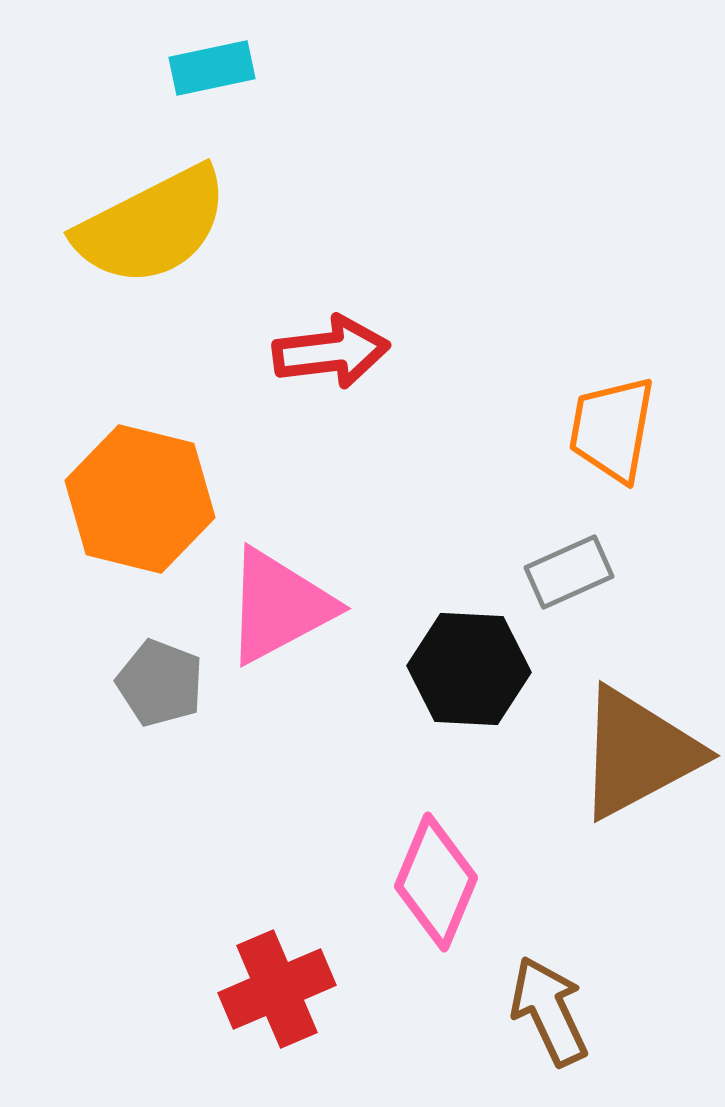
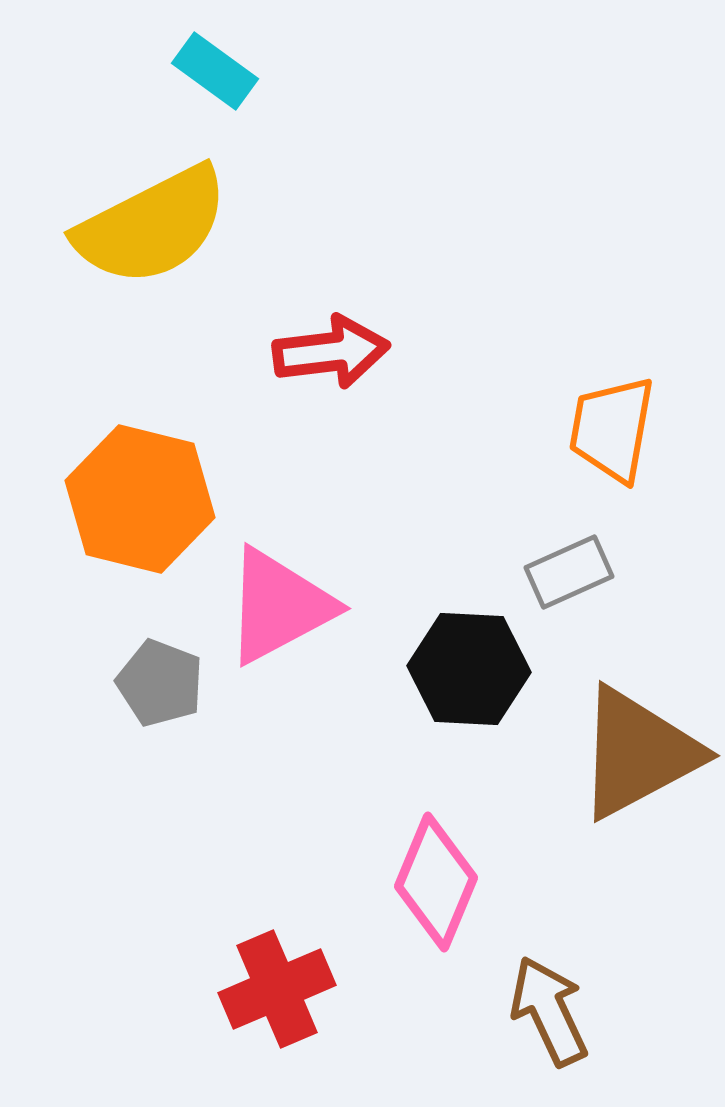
cyan rectangle: moved 3 px right, 3 px down; rotated 48 degrees clockwise
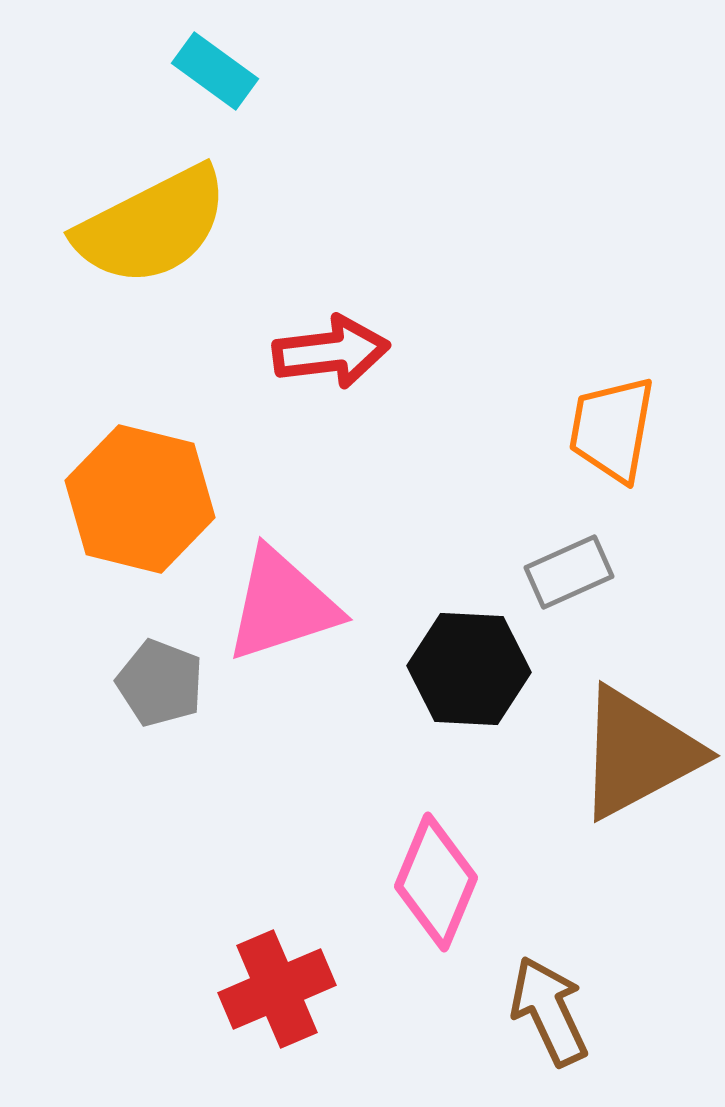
pink triangle: moved 3 px right, 1 px up; rotated 10 degrees clockwise
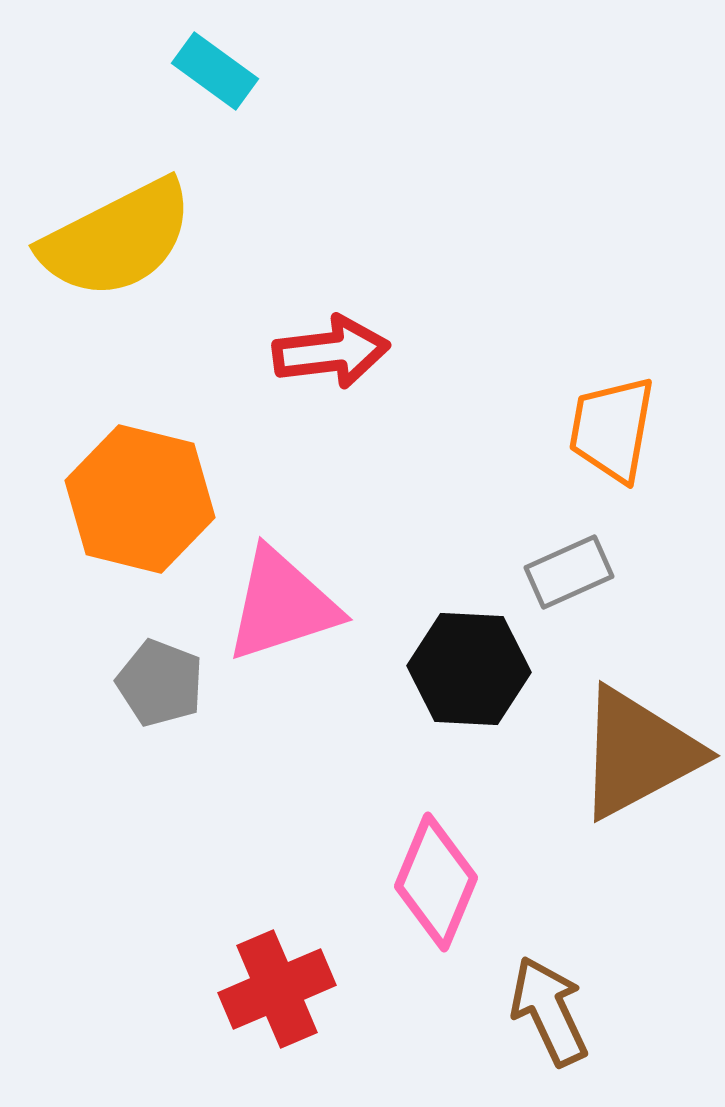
yellow semicircle: moved 35 px left, 13 px down
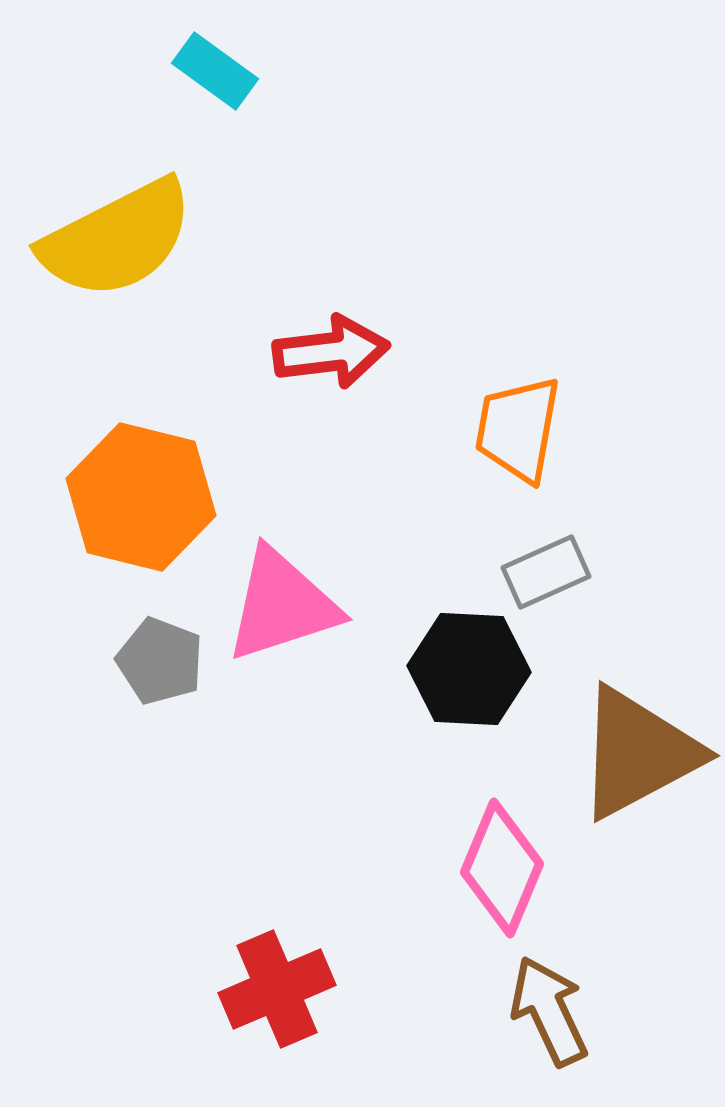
orange trapezoid: moved 94 px left
orange hexagon: moved 1 px right, 2 px up
gray rectangle: moved 23 px left
gray pentagon: moved 22 px up
pink diamond: moved 66 px right, 14 px up
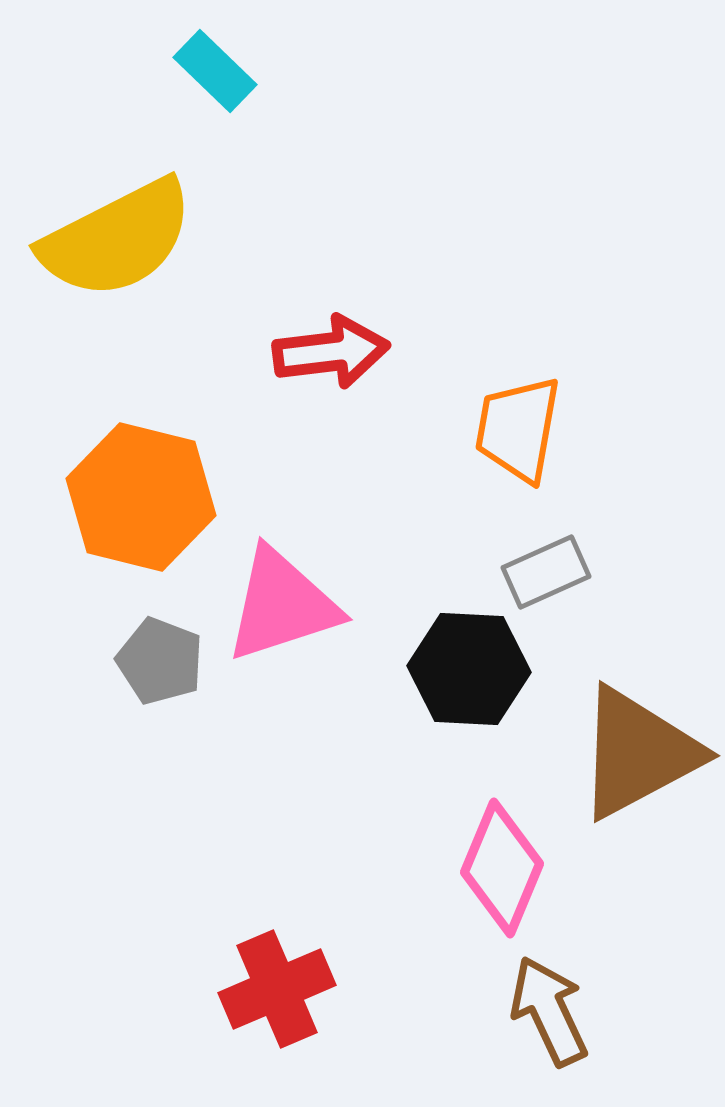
cyan rectangle: rotated 8 degrees clockwise
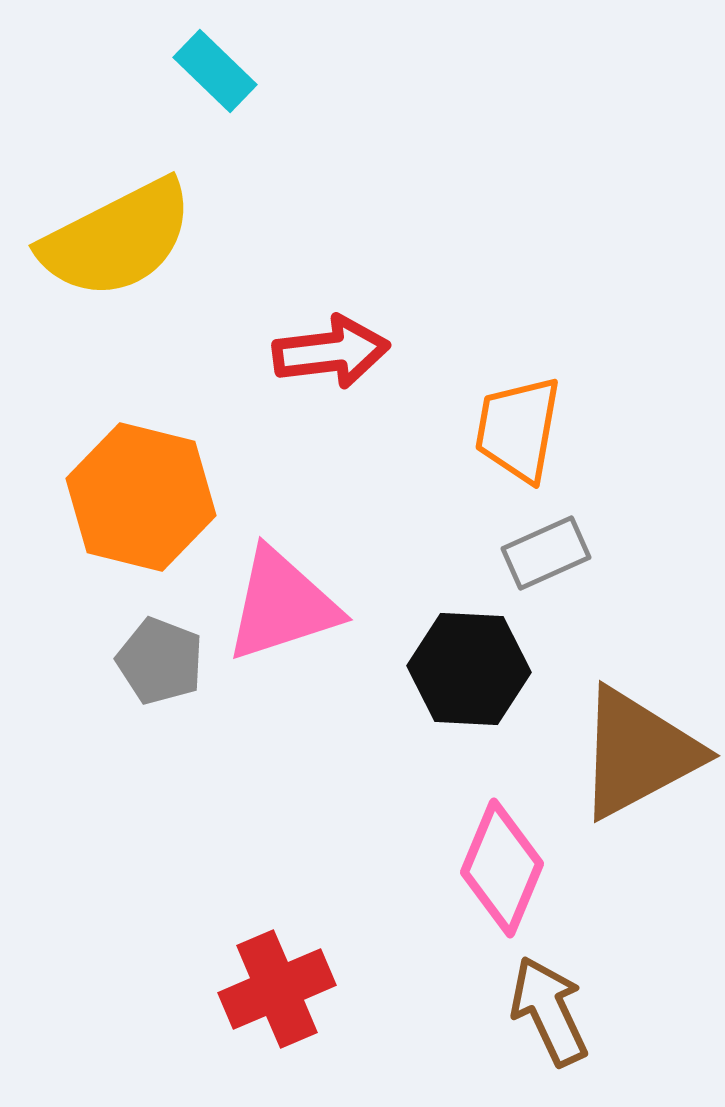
gray rectangle: moved 19 px up
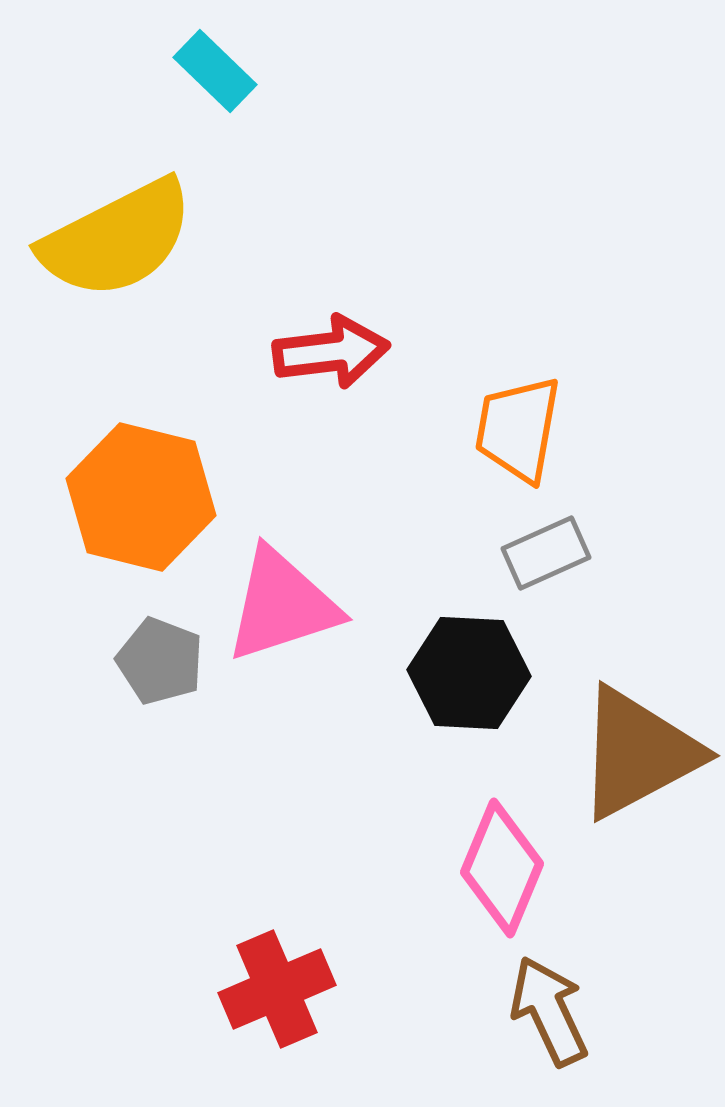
black hexagon: moved 4 px down
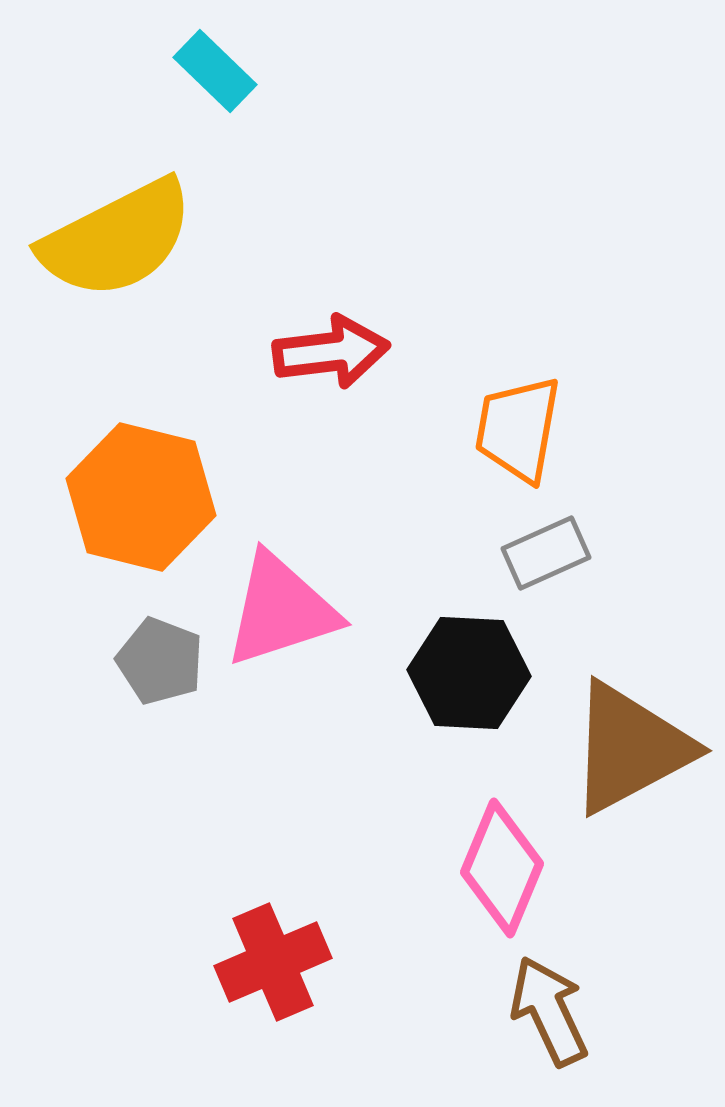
pink triangle: moved 1 px left, 5 px down
brown triangle: moved 8 px left, 5 px up
red cross: moved 4 px left, 27 px up
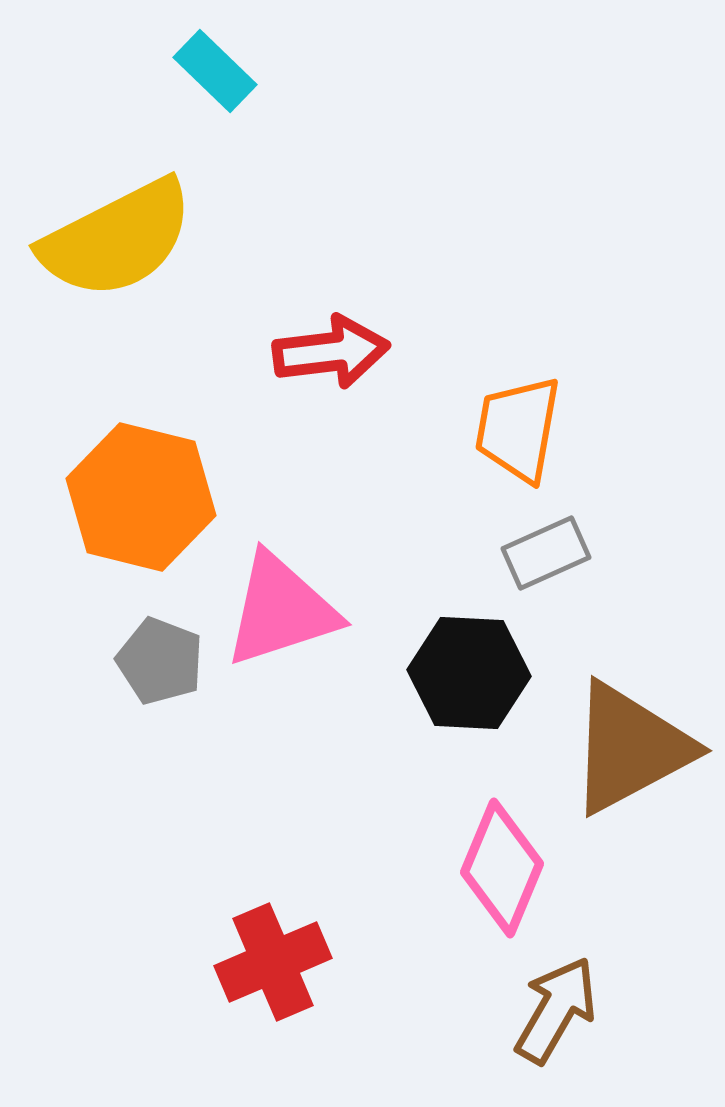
brown arrow: moved 7 px right, 1 px up; rotated 55 degrees clockwise
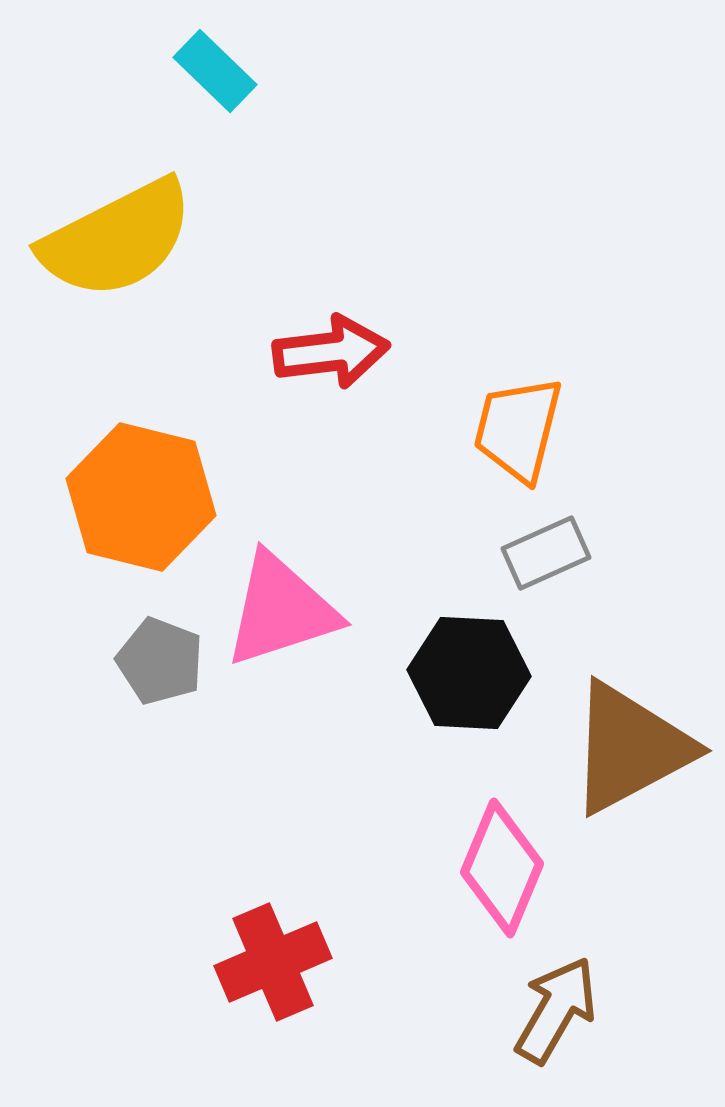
orange trapezoid: rotated 4 degrees clockwise
